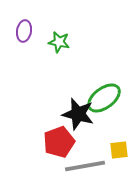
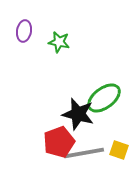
yellow square: rotated 24 degrees clockwise
gray line: moved 1 px left, 13 px up
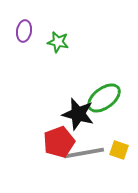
green star: moved 1 px left
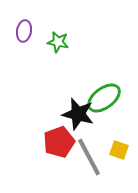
gray line: moved 5 px right, 4 px down; rotated 72 degrees clockwise
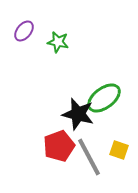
purple ellipse: rotated 30 degrees clockwise
red pentagon: moved 4 px down
